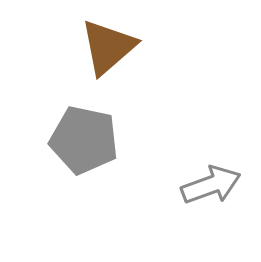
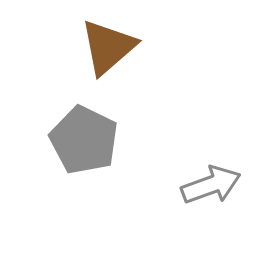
gray pentagon: rotated 14 degrees clockwise
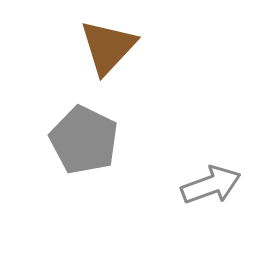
brown triangle: rotated 6 degrees counterclockwise
